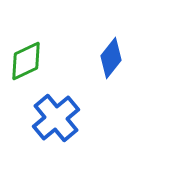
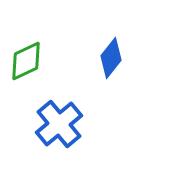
blue cross: moved 3 px right, 6 px down
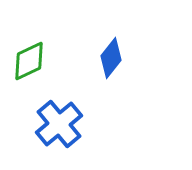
green diamond: moved 3 px right
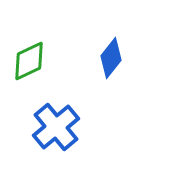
blue cross: moved 3 px left, 3 px down
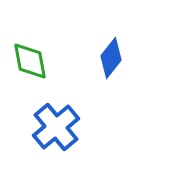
green diamond: moved 1 px right; rotated 75 degrees counterclockwise
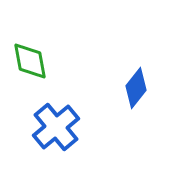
blue diamond: moved 25 px right, 30 px down
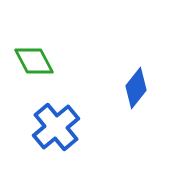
green diamond: moved 4 px right; rotated 18 degrees counterclockwise
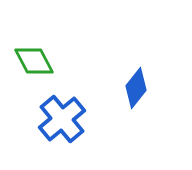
blue cross: moved 6 px right, 8 px up
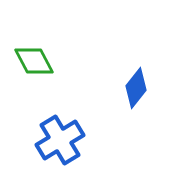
blue cross: moved 2 px left, 21 px down; rotated 9 degrees clockwise
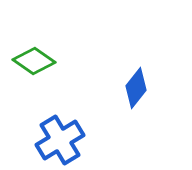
green diamond: rotated 27 degrees counterclockwise
